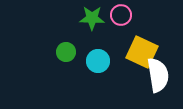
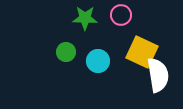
green star: moved 7 px left
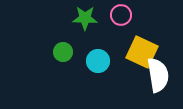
green circle: moved 3 px left
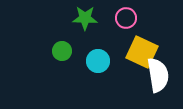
pink circle: moved 5 px right, 3 px down
green circle: moved 1 px left, 1 px up
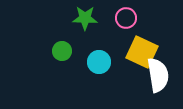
cyan circle: moved 1 px right, 1 px down
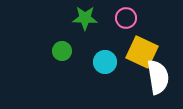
cyan circle: moved 6 px right
white semicircle: moved 2 px down
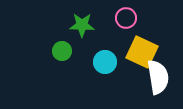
green star: moved 3 px left, 7 px down
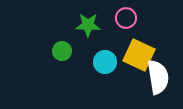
green star: moved 6 px right
yellow square: moved 3 px left, 3 px down
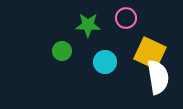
yellow square: moved 11 px right, 2 px up
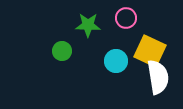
yellow square: moved 2 px up
cyan circle: moved 11 px right, 1 px up
